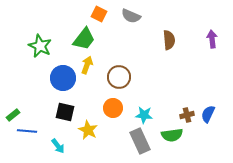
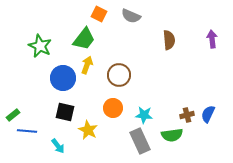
brown circle: moved 2 px up
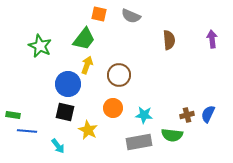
orange square: rotated 14 degrees counterclockwise
blue circle: moved 5 px right, 6 px down
green rectangle: rotated 48 degrees clockwise
green semicircle: rotated 15 degrees clockwise
gray rectangle: moved 1 px left, 1 px down; rotated 75 degrees counterclockwise
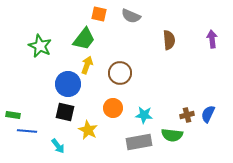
brown circle: moved 1 px right, 2 px up
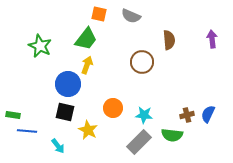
green trapezoid: moved 2 px right
brown circle: moved 22 px right, 11 px up
gray rectangle: rotated 35 degrees counterclockwise
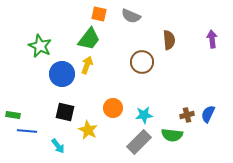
green trapezoid: moved 3 px right
blue circle: moved 6 px left, 10 px up
cyan star: rotated 12 degrees counterclockwise
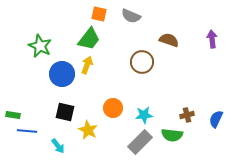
brown semicircle: rotated 66 degrees counterclockwise
blue semicircle: moved 8 px right, 5 px down
gray rectangle: moved 1 px right
